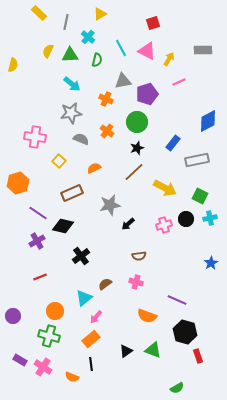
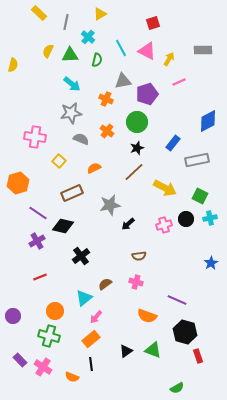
purple rectangle at (20, 360): rotated 16 degrees clockwise
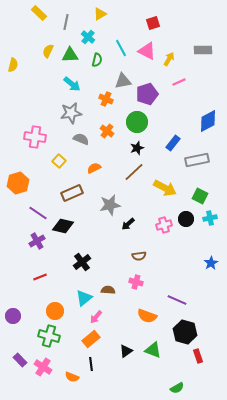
black cross at (81, 256): moved 1 px right, 6 px down
brown semicircle at (105, 284): moved 3 px right, 6 px down; rotated 40 degrees clockwise
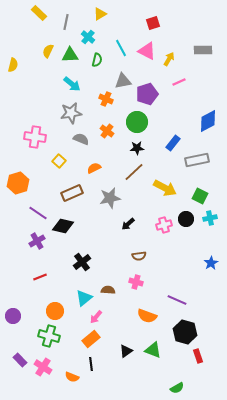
black star at (137, 148): rotated 16 degrees clockwise
gray star at (110, 205): moved 7 px up
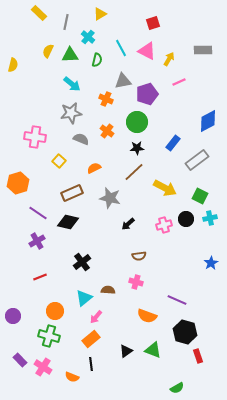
gray rectangle at (197, 160): rotated 25 degrees counterclockwise
gray star at (110, 198): rotated 25 degrees clockwise
black diamond at (63, 226): moved 5 px right, 4 px up
